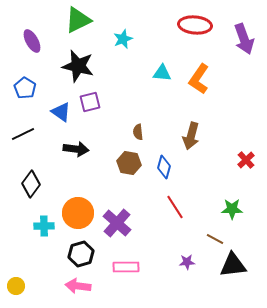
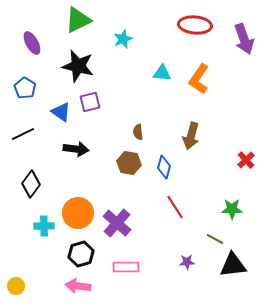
purple ellipse: moved 2 px down
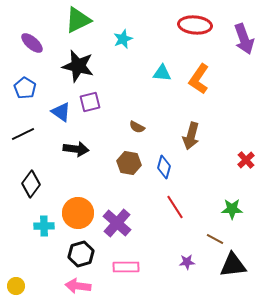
purple ellipse: rotated 20 degrees counterclockwise
brown semicircle: moved 1 px left, 5 px up; rotated 56 degrees counterclockwise
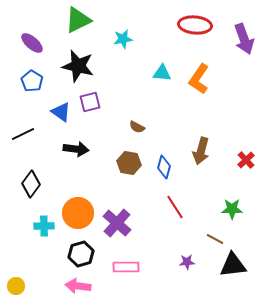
cyan star: rotated 12 degrees clockwise
blue pentagon: moved 7 px right, 7 px up
brown arrow: moved 10 px right, 15 px down
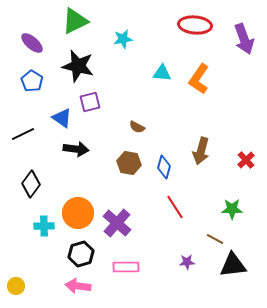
green triangle: moved 3 px left, 1 px down
blue triangle: moved 1 px right, 6 px down
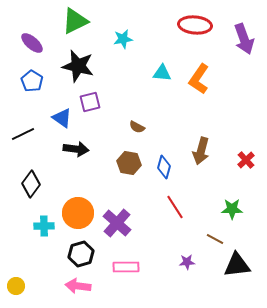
black triangle: moved 4 px right
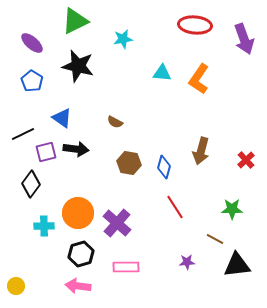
purple square: moved 44 px left, 50 px down
brown semicircle: moved 22 px left, 5 px up
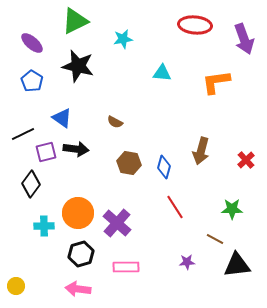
orange L-shape: moved 17 px right, 3 px down; rotated 48 degrees clockwise
pink arrow: moved 3 px down
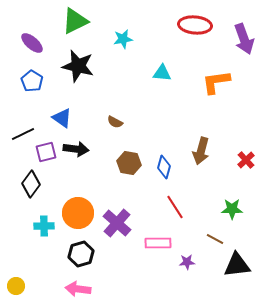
pink rectangle: moved 32 px right, 24 px up
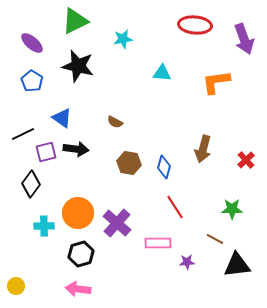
brown arrow: moved 2 px right, 2 px up
